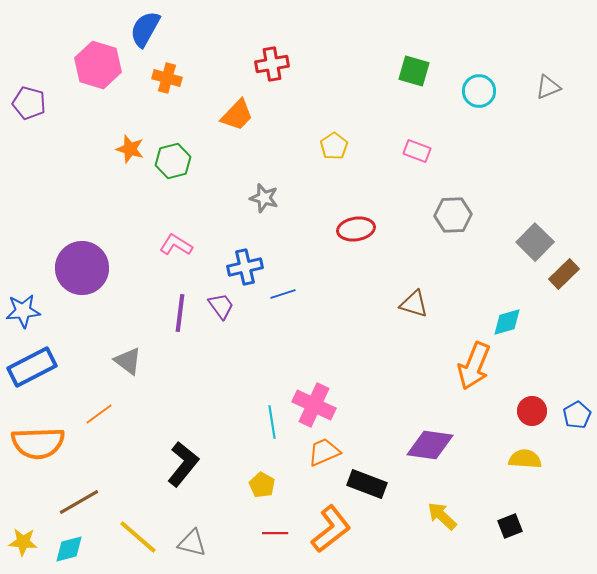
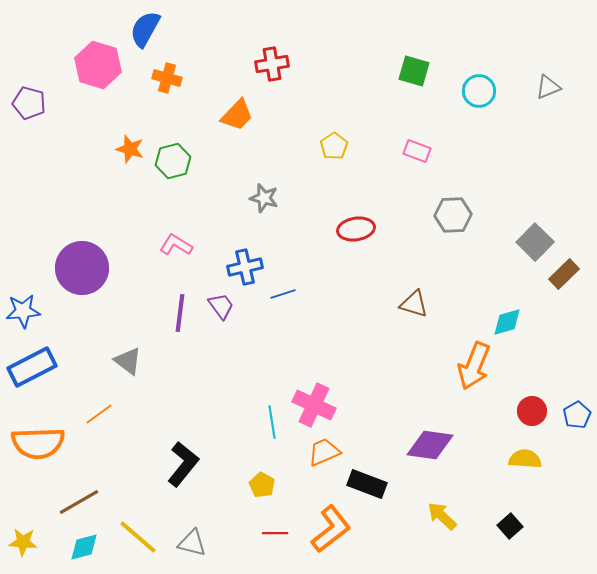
black square at (510, 526): rotated 20 degrees counterclockwise
cyan diamond at (69, 549): moved 15 px right, 2 px up
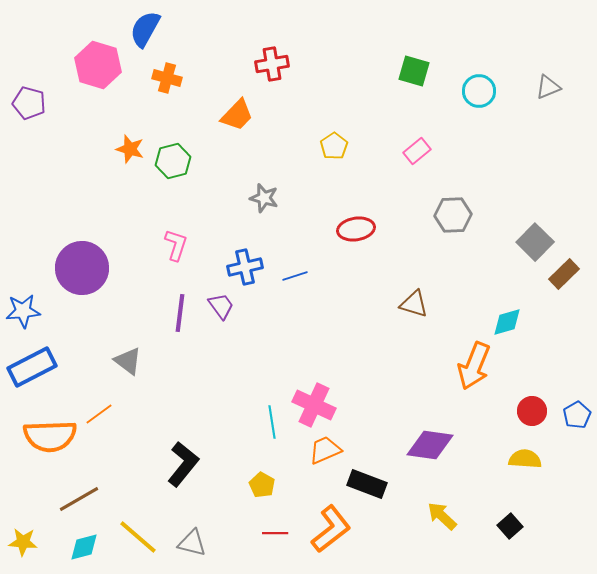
pink rectangle at (417, 151): rotated 60 degrees counterclockwise
pink L-shape at (176, 245): rotated 76 degrees clockwise
blue line at (283, 294): moved 12 px right, 18 px up
orange semicircle at (38, 443): moved 12 px right, 7 px up
orange trapezoid at (324, 452): moved 1 px right, 2 px up
brown line at (79, 502): moved 3 px up
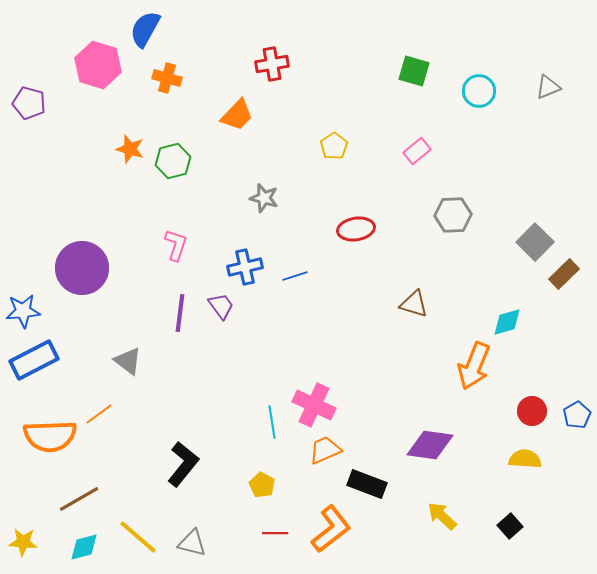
blue rectangle at (32, 367): moved 2 px right, 7 px up
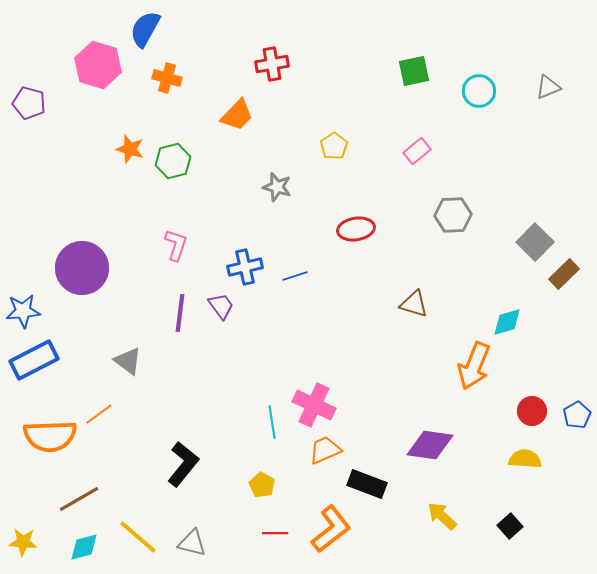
green square at (414, 71): rotated 28 degrees counterclockwise
gray star at (264, 198): moved 13 px right, 11 px up
